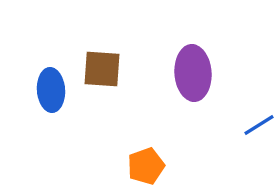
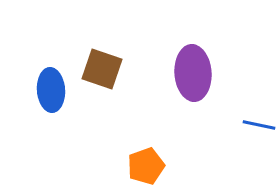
brown square: rotated 15 degrees clockwise
blue line: rotated 44 degrees clockwise
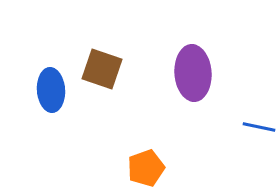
blue line: moved 2 px down
orange pentagon: moved 2 px down
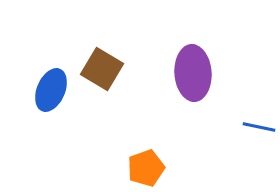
brown square: rotated 12 degrees clockwise
blue ellipse: rotated 27 degrees clockwise
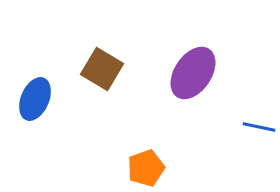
purple ellipse: rotated 38 degrees clockwise
blue ellipse: moved 16 px left, 9 px down
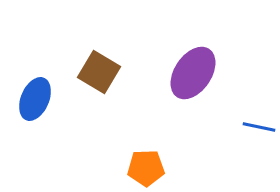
brown square: moved 3 px left, 3 px down
orange pentagon: rotated 18 degrees clockwise
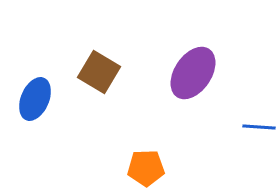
blue line: rotated 8 degrees counterclockwise
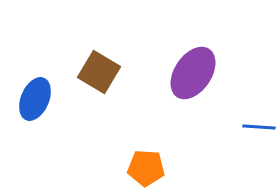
orange pentagon: rotated 6 degrees clockwise
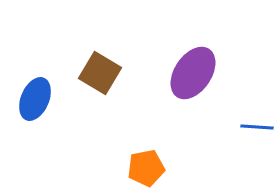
brown square: moved 1 px right, 1 px down
blue line: moved 2 px left
orange pentagon: rotated 15 degrees counterclockwise
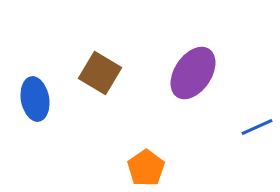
blue ellipse: rotated 33 degrees counterclockwise
blue line: rotated 28 degrees counterclockwise
orange pentagon: rotated 24 degrees counterclockwise
